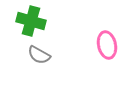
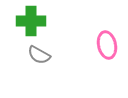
green cross: rotated 16 degrees counterclockwise
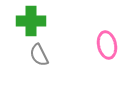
gray semicircle: rotated 35 degrees clockwise
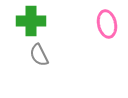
pink ellipse: moved 21 px up
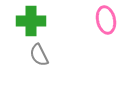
pink ellipse: moved 1 px left, 4 px up
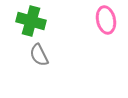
green cross: rotated 16 degrees clockwise
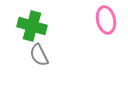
green cross: moved 1 px right, 5 px down
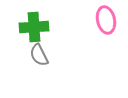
green cross: moved 2 px right, 1 px down; rotated 20 degrees counterclockwise
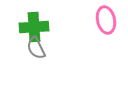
gray semicircle: moved 3 px left, 7 px up
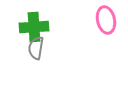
gray semicircle: rotated 35 degrees clockwise
